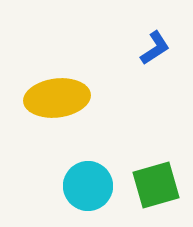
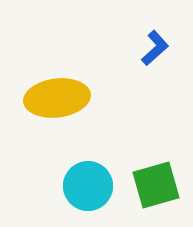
blue L-shape: rotated 9 degrees counterclockwise
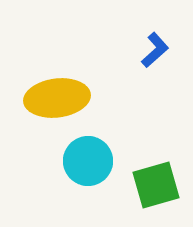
blue L-shape: moved 2 px down
cyan circle: moved 25 px up
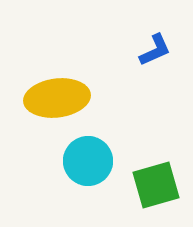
blue L-shape: rotated 18 degrees clockwise
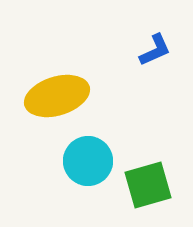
yellow ellipse: moved 2 px up; rotated 10 degrees counterclockwise
green square: moved 8 px left
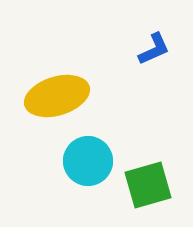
blue L-shape: moved 1 px left, 1 px up
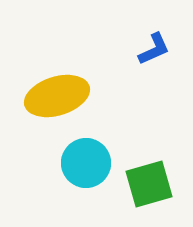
cyan circle: moved 2 px left, 2 px down
green square: moved 1 px right, 1 px up
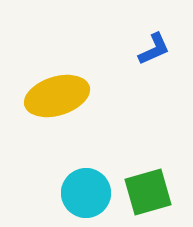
cyan circle: moved 30 px down
green square: moved 1 px left, 8 px down
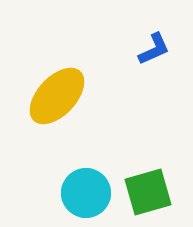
yellow ellipse: rotated 30 degrees counterclockwise
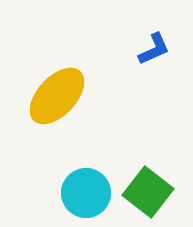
green square: rotated 36 degrees counterclockwise
